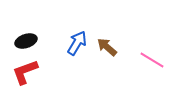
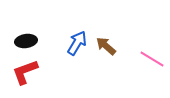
black ellipse: rotated 10 degrees clockwise
brown arrow: moved 1 px left, 1 px up
pink line: moved 1 px up
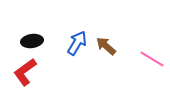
black ellipse: moved 6 px right
red L-shape: rotated 16 degrees counterclockwise
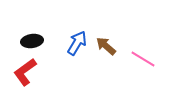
pink line: moved 9 px left
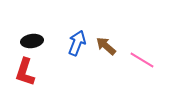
blue arrow: rotated 10 degrees counterclockwise
pink line: moved 1 px left, 1 px down
red L-shape: rotated 36 degrees counterclockwise
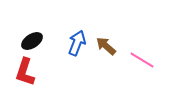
black ellipse: rotated 25 degrees counterclockwise
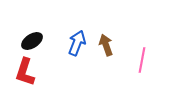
brown arrow: moved 1 px up; rotated 30 degrees clockwise
pink line: rotated 70 degrees clockwise
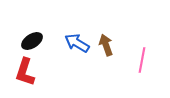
blue arrow: rotated 80 degrees counterclockwise
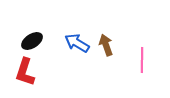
pink line: rotated 10 degrees counterclockwise
